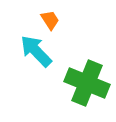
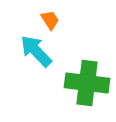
green cross: rotated 15 degrees counterclockwise
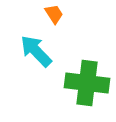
orange trapezoid: moved 4 px right, 6 px up
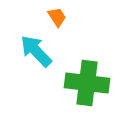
orange trapezoid: moved 3 px right, 3 px down
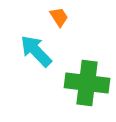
orange trapezoid: moved 2 px right
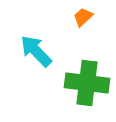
orange trapezoid: moved 24 px right; rotated 100 degrees counterclockwise
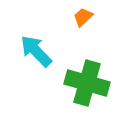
green cross: rotated 9 degrees clockwise
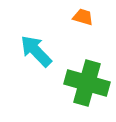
orange trapezoid: rotated 60 degrees clockwise
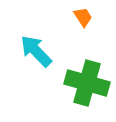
orange trapezoid: rotated 40 degrees clockwise
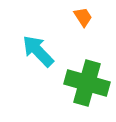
cyan arrow: moved 2 px right
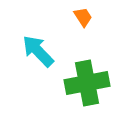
green cross: rotated 27 degrees counterclockwise
